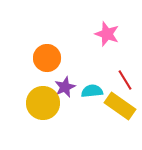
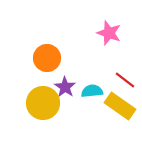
pink star: moved 2 px right, 1 px up
red line: rotated 20 degrees counterclockwise
purple star: rotated 15 degrees counterclockwise
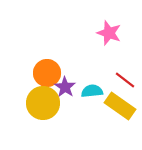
orange circle: moved 15 px down
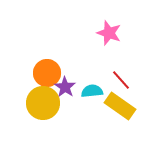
red line: moved 4 px left; rotated 10 degrees clockwise
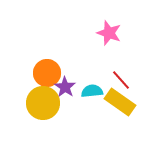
yellow rectangle: moved 4 px up
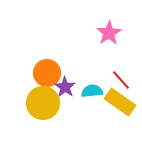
pink star: rotated 20 degrees clockwise
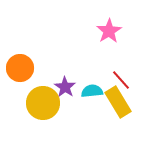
pink star: moved 2 px up
orange circle: moved 27 px left, 5 px up
yellow rectangle: moved 2 px left; rotated 24 degrees clockwise
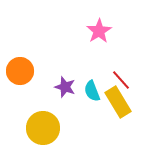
pink star: moved 10 px left
orange circle: moved 3 px down
purple star: rotated 15 degrees counterclockwise
cyan semicircle: rotated 105 degrees counterclockwise
yellow circle: moved 25 px down
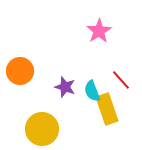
yellow rectangle: moved 11 px left, 7 px down; rotated 12 degrees clockwise
yellow circle: moved 1 px left, 1 px down
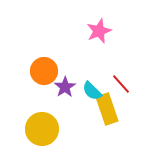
pink star: rotated 10 degrees clockwise
orange circle: moved 24 px right
red line: moved 4 px down
purple star: rotated 20 degrees clockwise
cyan semicircle: rotated 25 degrees counterclockwise
